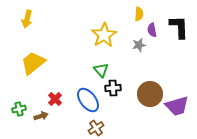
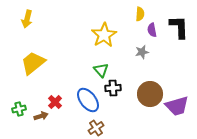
yellow semicircle: moved 1 px right
gray star: moved 3 px right, 7 px down
red cross: moved 3 px down
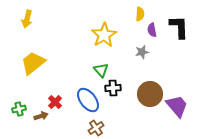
purple trapezoid: rotated 115 degrees counterclockwise
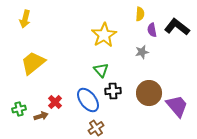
yellow arrow: moved 2 px left
black L-shape: moved 2 px left; rotated 50 degrees counterclockwise
black cross: moved 3 px down
brown circle: moved 1 px left, 1 px up
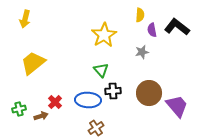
yellow semicircle: moved 1 px down
blue ellipse: rotated 50 degrees counterclockwise
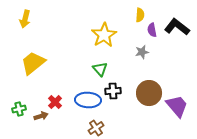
green triangle: moved 1 px left, 1 px up
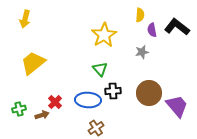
brown arrow: moved 1 px right, 1 px up
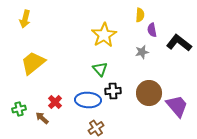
black L-shape: moved 2 px right, 16 px down
brown arrow: moved 3 px down; rotated 120 degrees counterclockwise
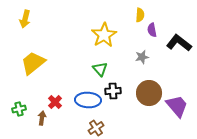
gray star: moved 5 px down
brown arrow: rotated 56 degrees clockwise
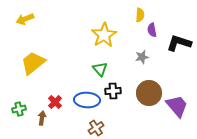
yellow arrow: rotated 54 degrees clockwise
black L-shape: rotated 20 degrees counterclockwise
blue ellipse: moved 1 px left
